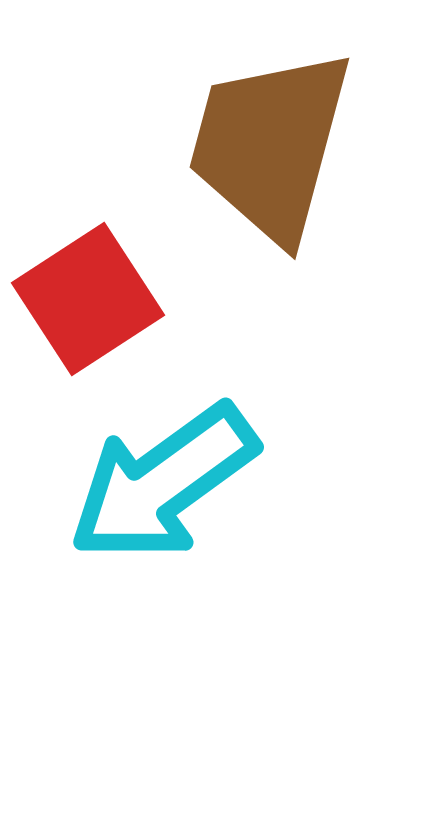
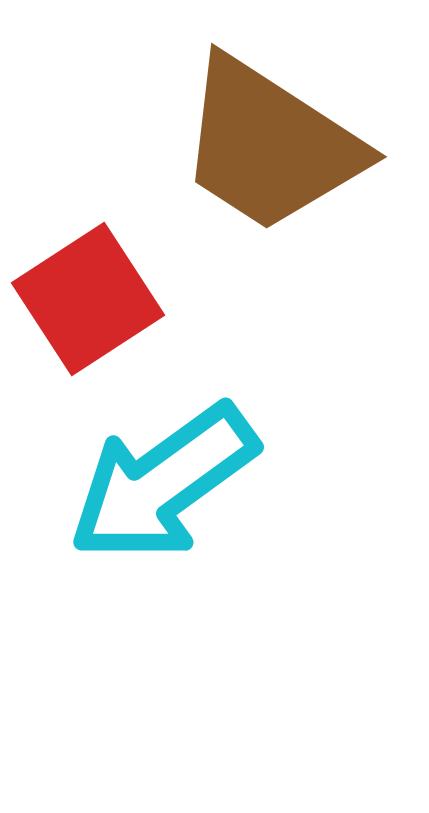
brown trapezoid: rotated 72 degrees counterclockwise
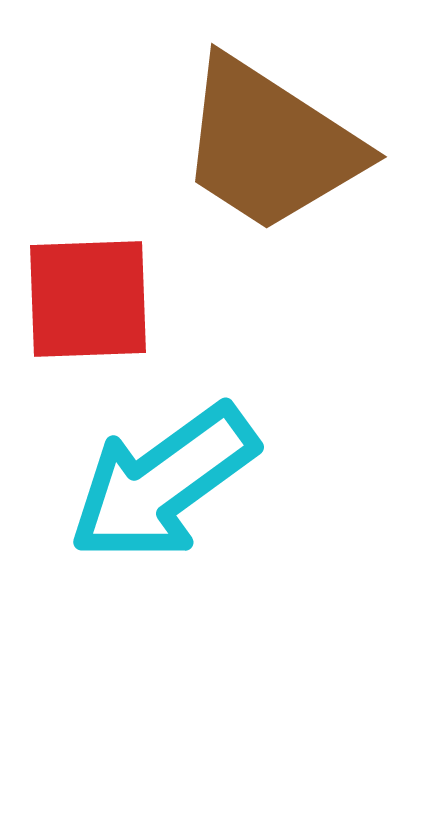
red square: rotated 31 degrees clockwise
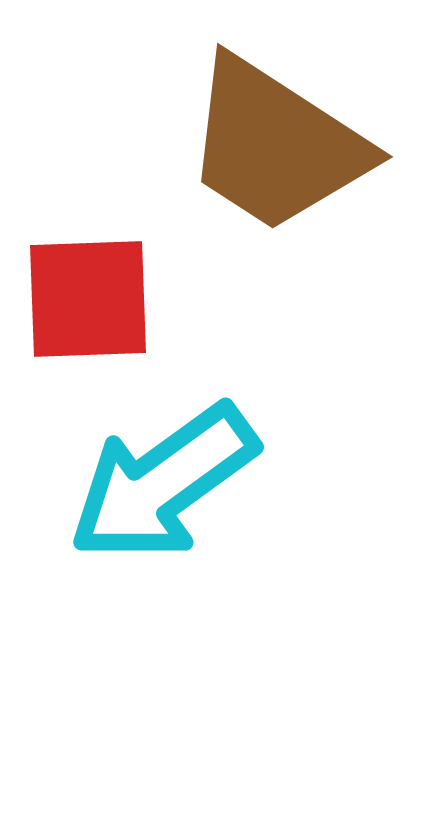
brown trapezoid: moved 6 px right
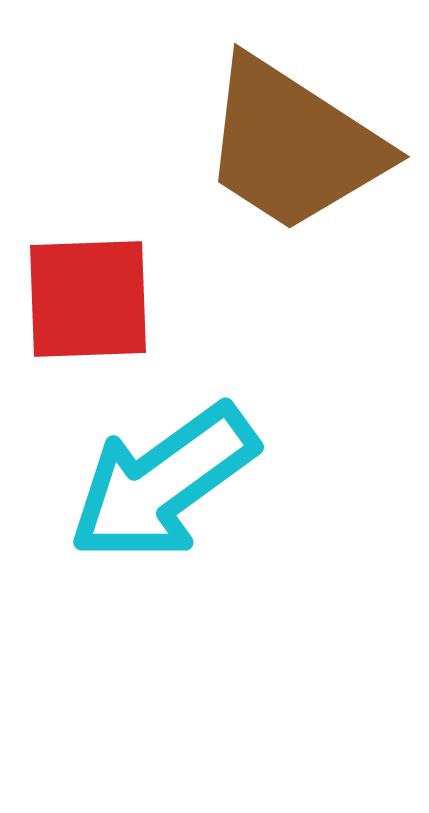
brown trapezoid: moved 17 px right
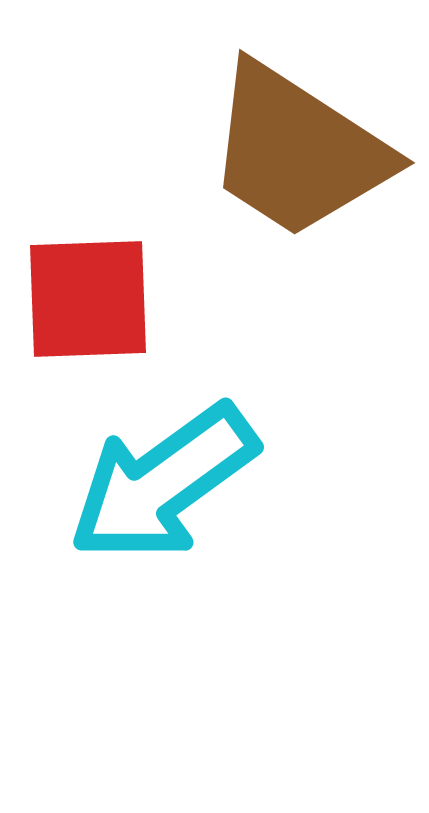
brown trapezoid: moved 5 px right, 6 px down
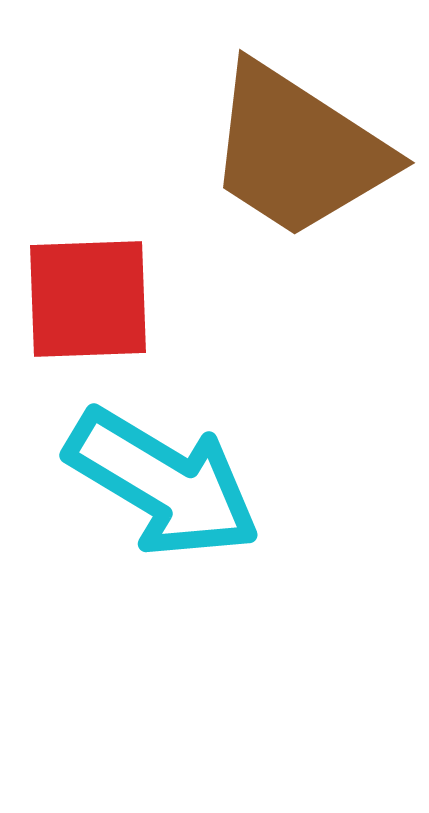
cyan arrow: rotated 113 degrees counterclockwise
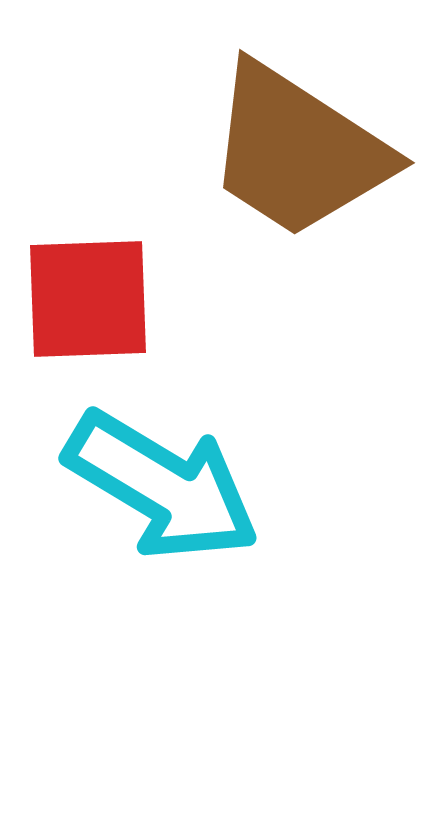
cyan arrow: moved 1 px left, 3 px down
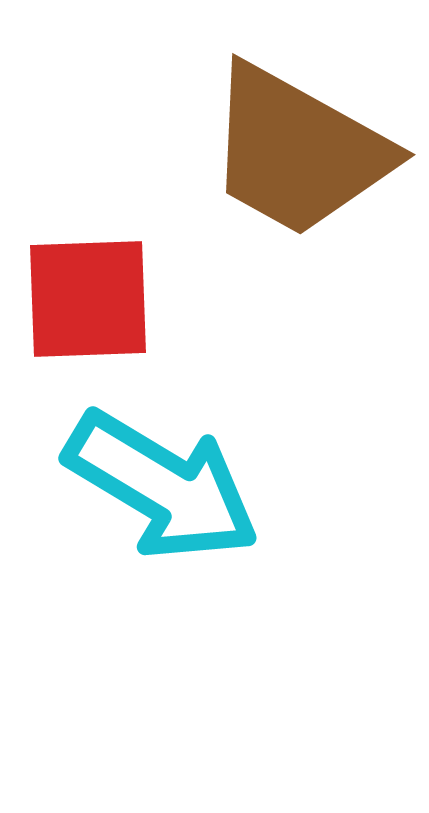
brown trapezoid: rotated 4 degrees counterclockwise
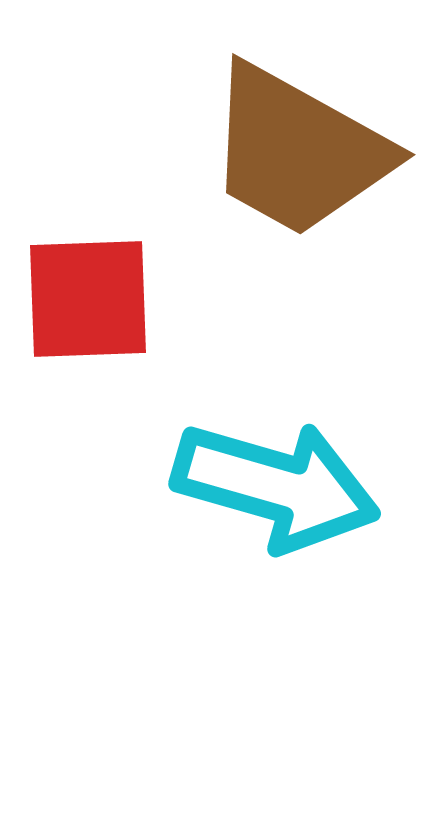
cyan arrow: moved 114 px right; rotated 15 degrees counterclockwise
